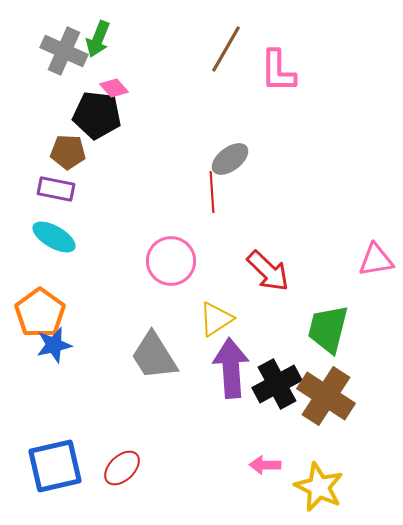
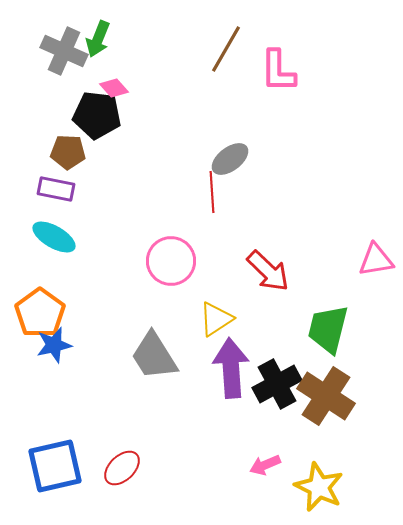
pink arrow: rotated 24 degrees counterclockwise
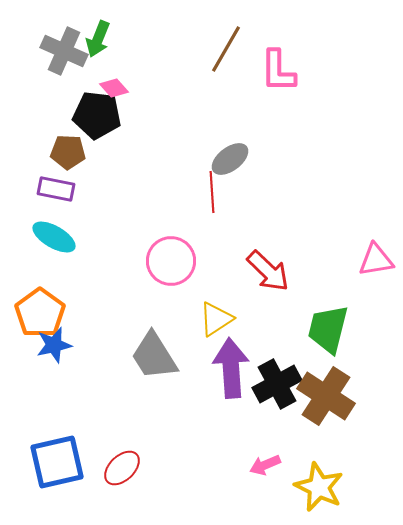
blue square: moved 2 px right, 4 px up
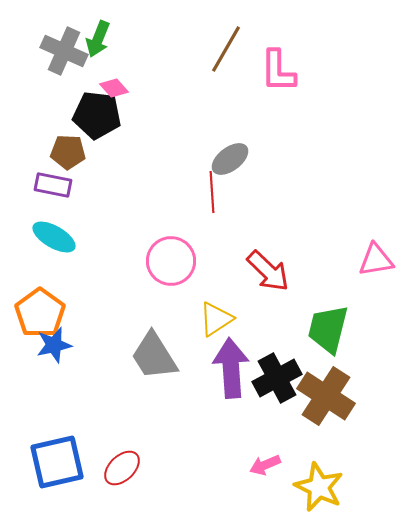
purple rectangle: moved 3 px left, 4 px up
black cross: moved 6 px up
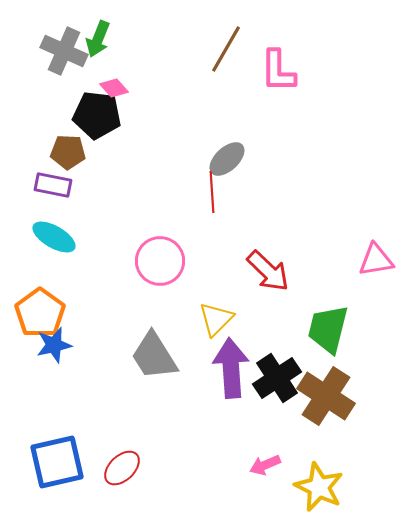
gray ellipse: moved 3 px left; rotated 6 degrees counterclockwise
pink circle: moved 11 px left
yellow triangle: rotated 12 degrees counterclockwise
black cross: rotated 6 degrees counterclockwise
